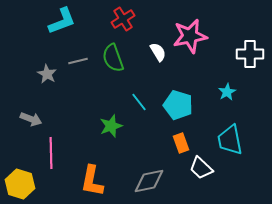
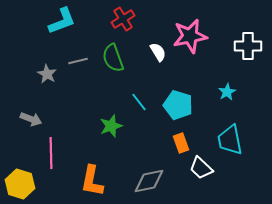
white cross: moved 2 px left, 8 px up
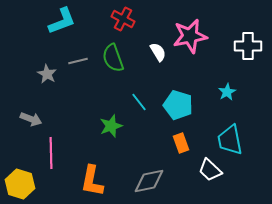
red cross: rotated 30 degrees counterclockwise
white trapezoid: moved 9 px right, 2 px down
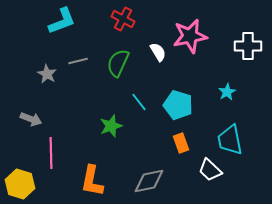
green semicircle: moved 5 px right, 5 px down; rotated 44 degrees clockwise
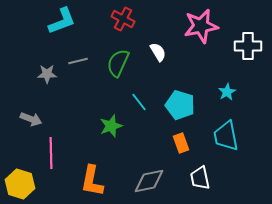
pink star: moved 11 px right, 10 px up
gray star: rotated 30 degrees counterclockwise
cyan pentagon: moved 2 px right
cyan trapezoid: moved 4 px left, 4 px up
white trapezoid: moved 10 px left, 8 px down; rotated 35 degrees clockwise
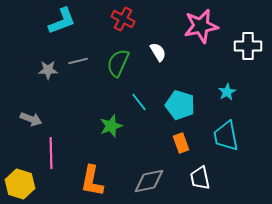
gray star: moved 1 px right, 4 px up
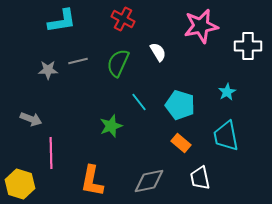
cyan L-shape: rotated 12 degrees clockwise
orange rectangle: rotated 30 degrees counterclockwise
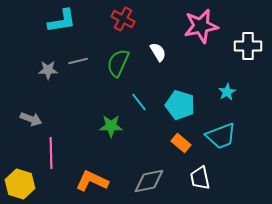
green star: rotated 20 degrees clockwise
cyan trapezoid: moved 5 px left; rotated 100 degrees counterclockwise
orange L-shape: rotated 104 degrees clockwise
